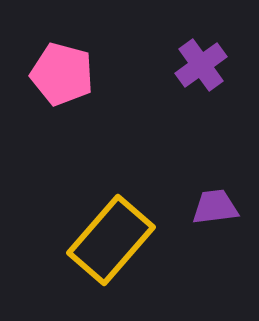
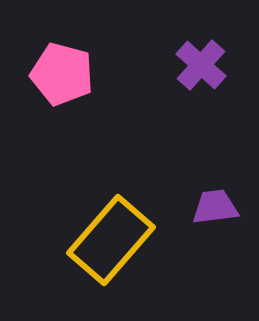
purple cross: rotated 12 degrees counterclockwise
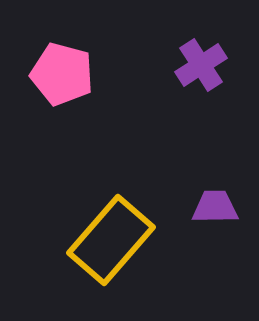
purple cross: rotated 15 degrees clockwise
purple trapezoid: rotated 6 degrees clockwise
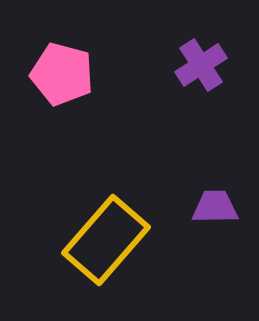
yellow rectangle: moved 5 px left
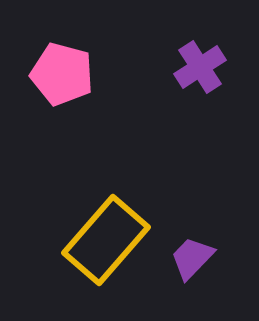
purple cross: moved 1 px left, 2 px down
purple trapezoid: moved 23 px left, 51 px down; rotated 45 degrees counterclockwise
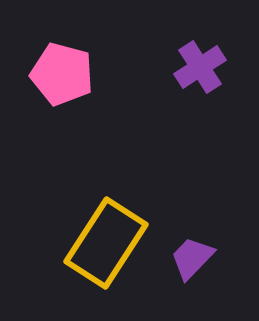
yellow rectangle: moved 3 px down; rotated 8 degrees counterclockwise
